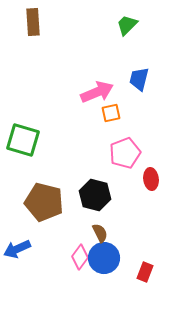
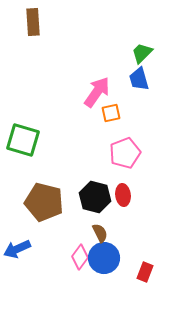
green trapezoid: moved 15 px right, 28 px down
blue trapezoid: rotated 30 degrees counterclockwise
pink arrow: rotated 32 degrees counterclockwise
red ellipse: moved 28 px left, 16 px down
black hexagon: moved 2 px down
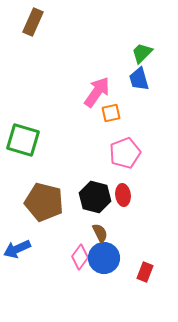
brown rectangle: rotated 28 degrees clockwise
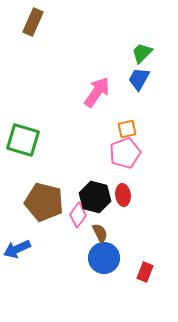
blue trapezoid: rotated 45 degrees clockwise
orange square: moved 16 px right, 16 px down
pink diamond: moved 2 px left, 42 px up
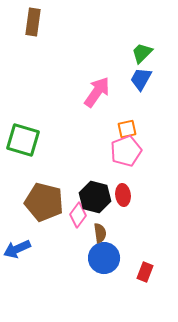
brown rectangle: rotated 16 degrees counterclockwise
blue trapezoid: moved 2 px right
pink pentagon: moved 1 px right, 2 px up
brown semicircle: rotated 18 degrees clockwise
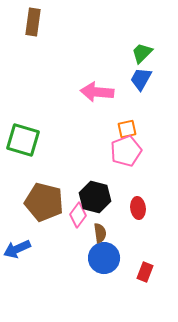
pink arrow: rotated 120 degrees counterclockwise
red ellipse: moved 15 px right, 13 px down
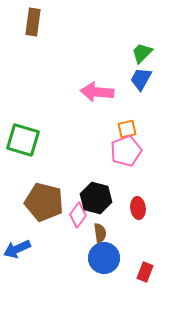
black hexagon: moved 1 px right, 1 px down
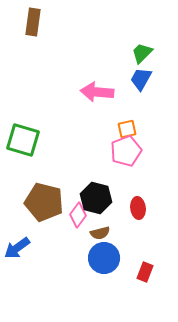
brown semicircle: rotated 84 degrees clockwise
blue arrow: moved 1 px up; rotated 12 degrees counterclockwise
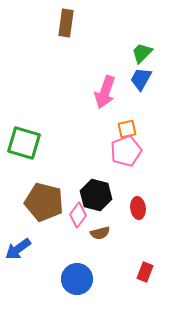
brown rectangle: moved 33 px right, 1 px down
pink arrow: moved 8 px right; rotated 76 degrees counterclockwise
green square: moved 1 px right, 3 px down
black hexagon: moved 3 px up
blue arrow: moved 1 px right, 1 px down
blue circle: moved 27 px left, 21 px down
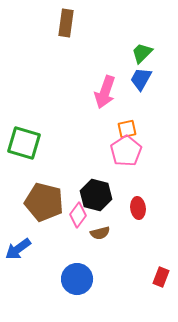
pink pentagon: rotated 12 degrees counterclockwise
red rectangle: moved 16 px right, 5 px down
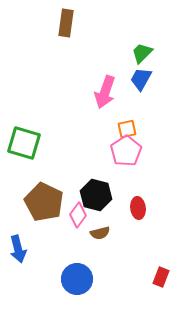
brown pentagon: rotated 12 degrees clockwise
blue arrow: rotated 68 degrees counterclockwise
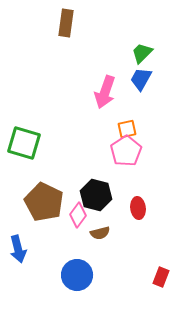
blue circle: moved 4 px up
